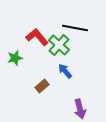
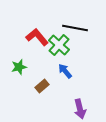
green star: moved 4 px right, 9 px down
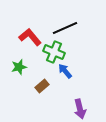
black line: moved 10 px left; rotated 35 degrees counterclockwise
red L-shape: moved 7 px left
green cross: moved 5 px left, 7 px down; rotated 20 degrees counterclockwise
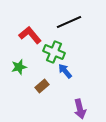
black line: moved 4 px right, 6 px up
red L-shape: moved 2 px up
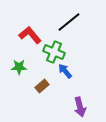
black line: rotated 15 degrees counterclockwise
green star: rotated 14 degrees clockwise
purple arrow: moved 2 px up
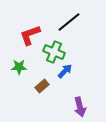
red L-shape: rotated 70 degrees counterclockwise
blue arrow: rotated 84 degrees clockwise
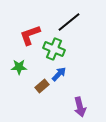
green cross: moved 3 px up
blue arrow: moved 6 px left, 3 px down
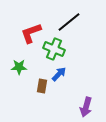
red L-shape: moved 1 px right, 2 px up
brown rectangle: rotated 40 degrees counterclockwise
purple arrow: moved 6 px right; rotated 30 degrees clockwise
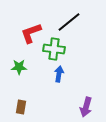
green cross: rotated 15 degrees counterclockwise
blue arrow: rotated 35 degrees counterclockwise
brown rectangle: moved 21 px left, 21 px down
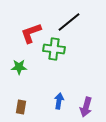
blue arrow: moved 27 px down
